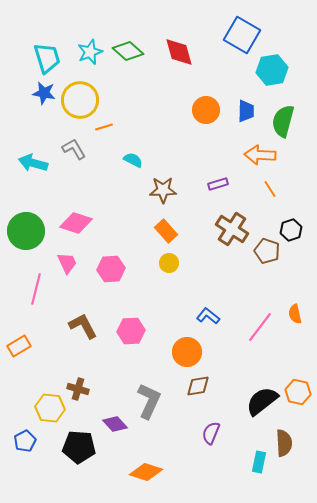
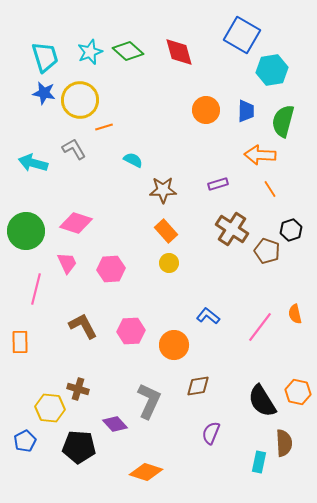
cyan trapezoid at (47, 58): moved 2 px left, 1 px up
orange rectangle at (19, 346): moved 1 px right, 4 px up; rotated 60 degrees counterclockwise
orange circle at (187, 352): moved 13 px left, 7 px up
black semicircle at (262, 401): rotated 84 degrees counterclockwise
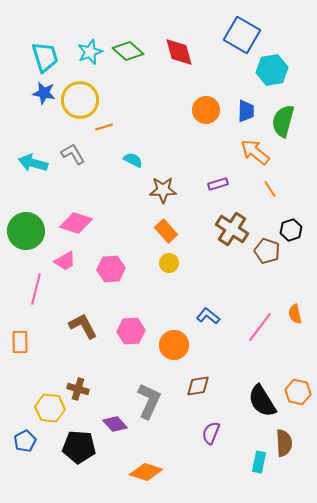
gray L-shape at (74, 149): moved 1 px left, 5 px down
orange arrow at (260, 155): moved 5 px left, 3 px up; rotated 36 degrees clockwise
pink trapezoid at (67, 263): moved 2 px left, 2 px up; rotated 85 degrees clockwise
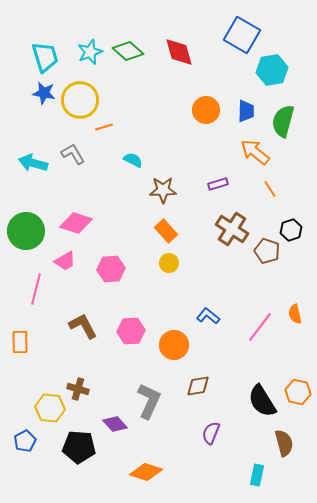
brown semicircle at (284, 443): rotated 12 degrees counterclockwise
cyan rectangle at (259, 462): moved 2 px left, 13 px down
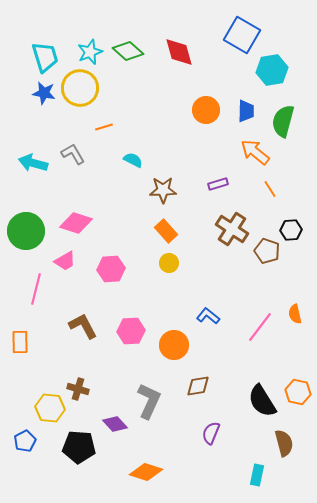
yellow circle at (80, 100): moved 12 px up
black hexagon at (291, 230): rotated 15 degrees clockwise
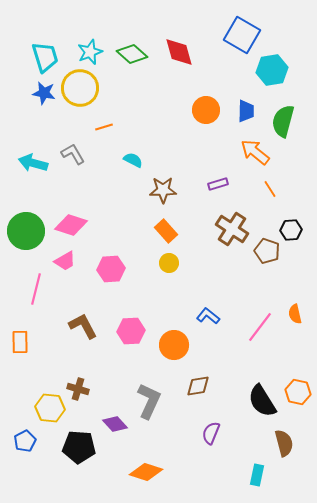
green diamond at (128, 51): moved 4 px right, 3 px down
pink diamond at (76, 223): moved 5 px left, 2 px down
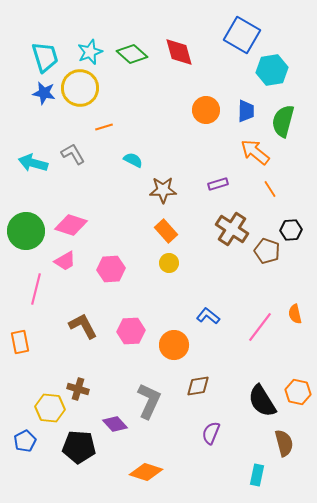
orange rectangle at (20, 342): rotated 10 degrees counterclockwise
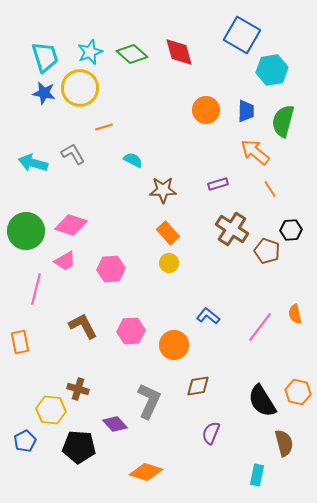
orange rectangle at (166, 231): moved 2 px right, 2 px down
yellow hexagon at (50, 408): moved 1 px right, 2 px down
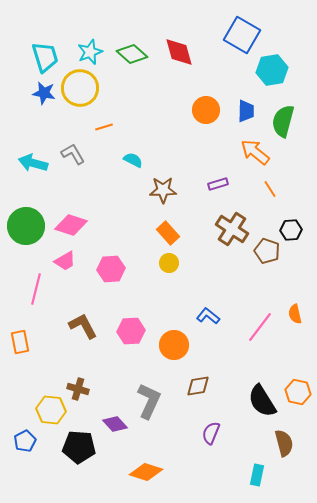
green circle at (26, 231): moved 5 px up
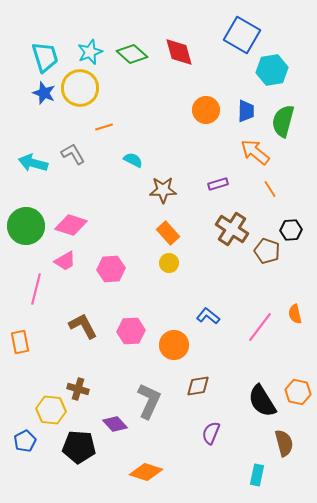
blue star at (44, 93): rotated 10 degrees clockwise
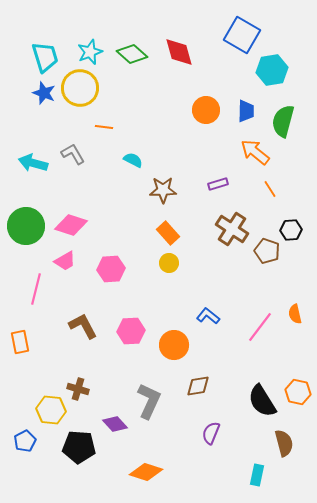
orange line at (104, 127): rotated 24 degrees clockwise
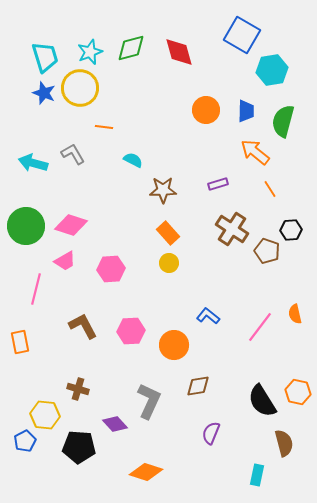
green diamond at (132, 54): moved 1 px left, 6 px up; rotated 56 degrees counterclockwise
yellow hexagon at (51, 410): moved 6 px left, 5 px down
